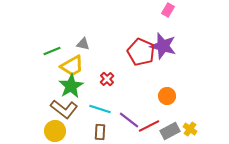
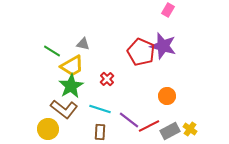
green line: rotated 54 degrees clockwise
yellow circle: moved 7 px left, 2 px up
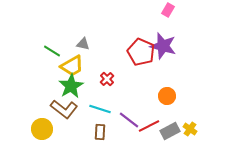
yellow circle: moved 6 px left
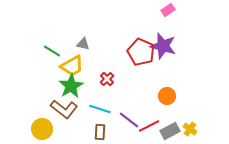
pink rectangle: rotated 24 degrees clockwise
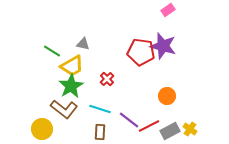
red pentagon: rotated 16 degrees counterclockwise
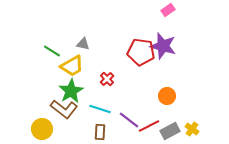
green star: moved 5 px down
yellow cross: moved 2 px right
